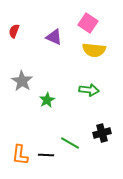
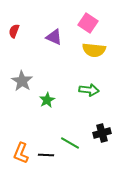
orange L-shape: moved 1 px right, 2 px up; rotated 15 degrees clockwise
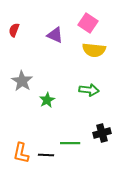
red semicircle: moved 1 px up
purple triangle: moved 1 px right, 2 px up
green line: rotated 30 degrees counterclockwise
orange L-shape: rotated 10 degrees counterclockwise
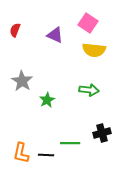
red semicircle: moved 1 px right
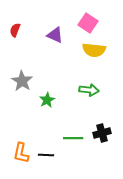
green line: moved 3 px right, 5 px up
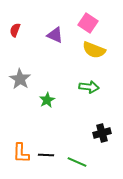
yellow semicircle: rotated 15 degrees clockwise
gray star: moved 2 px left, 2 px up
green arrow: moved 3 px up
green line: moved 4 px right, 24 px down; rotated 24 degrees clockwise
orange L-shape: rotated 10 degrees counterclockwise
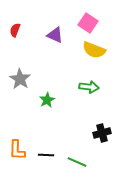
orange L-shape: moved 4 px left, 3 px up
